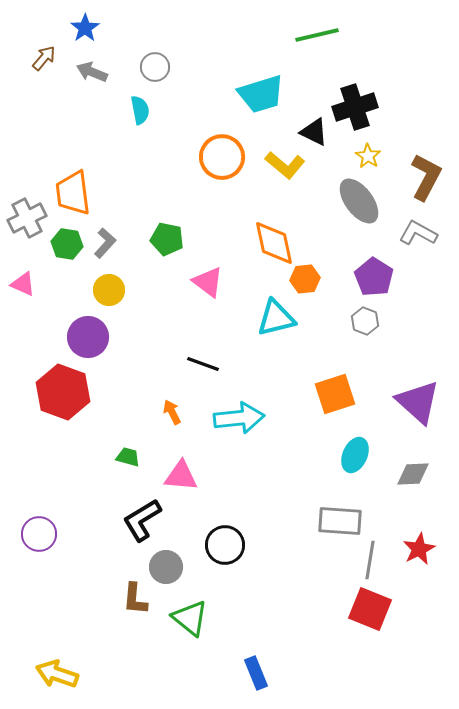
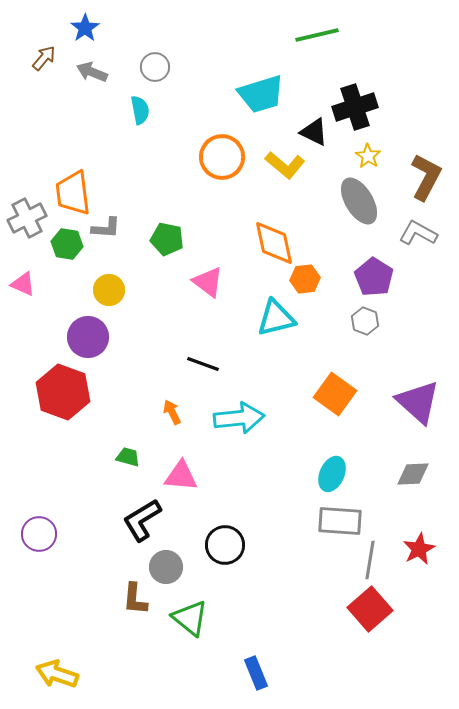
gray ellipse at (359, 201): rotated 6 degrees clockwise
gray L-shape at (105, 243): moved 1 px right, 15 px up; rotated 52 degrees clockwise
orange square at (335, 394): rotated 36 degrees counterclockwise
cyan ellipse at (355, 455): moved 23 px left, 19 px down
red square at (370, 609): rotated 27 degrees clockwise
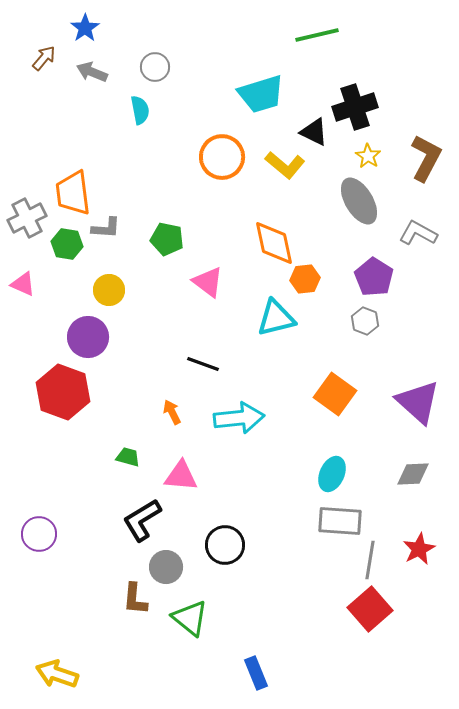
brown L-shape at (426, 177): moved 19 px up
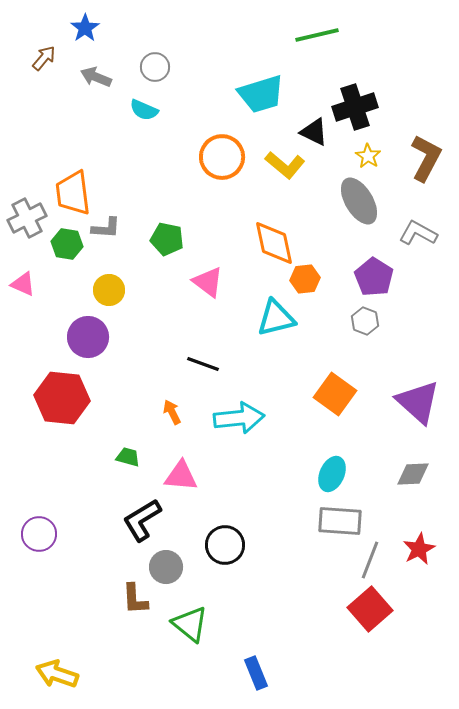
gray arrow at (92, 72): moved 4 px right, 5 px down
cyan semicircle at (140, 110): moved 4 px right; rotated 124 degrees clockwise
red hexagon at (63, 392): moved 1 px left, 6 px down; rotated 14 degrees counterclockwise
gray line at (370, 560): rotated 12 degrees clockwise
brown L-shape at (135, 599): rotated 8 degrees counterclockwise
green triangle at (190, 618): moved 6 px down
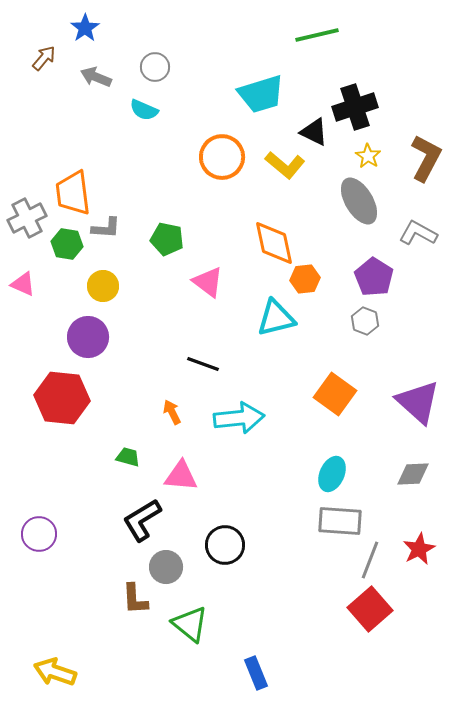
yellow circle at (109, 290): moved 6 px left, 4 px up
yellow arrow at (57, 674): moved 2 px left, 2 px up
